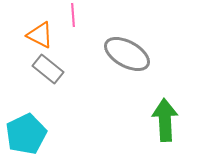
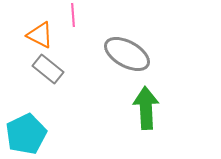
green arrow: moved 19 px left, 12 px up
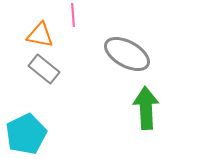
orange triangle: rotated 16 degrees counterclockwise
gray rectangle: moved 4 px left
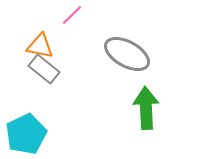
pink line: moved 1 px left; rotated 50 degrees clockwise
orange triangle: moved 11 px down
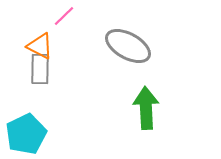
pink line: moved 8 px left, 1 px down
orange triangle: rotated 16 degrees clockwise
gray ellipse: moved 1 px right, 8 px up
gray rectangle: moved 4 px left; rotated 52 degrees clockwise
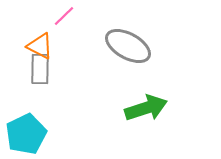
green arrow: rotated 75 degrees clockwise
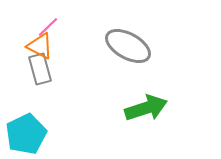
pink line: moved 16 px left, 11 px down
gray rectangle: rotated 16 degrees counterclockwise
